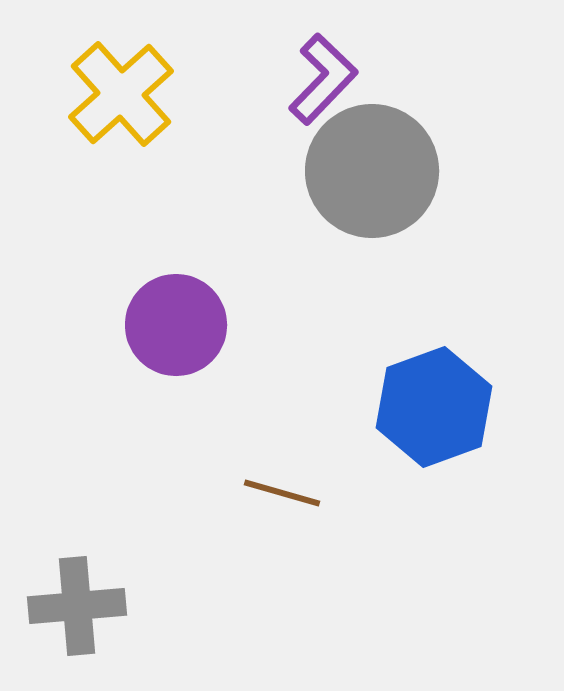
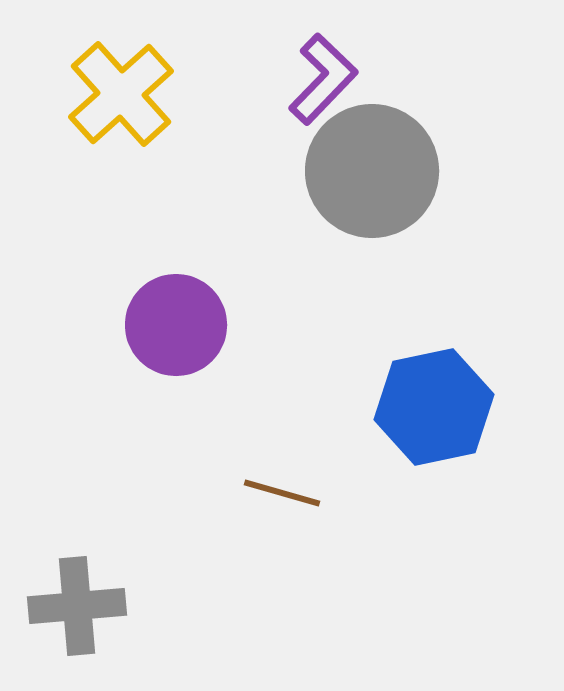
blue hexagon: rotated 8 degrees clockwise
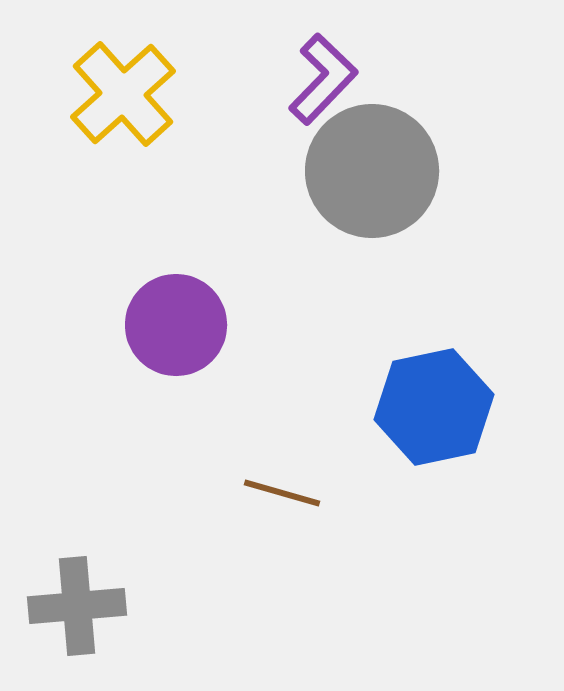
yellow cross: moved 2 px right
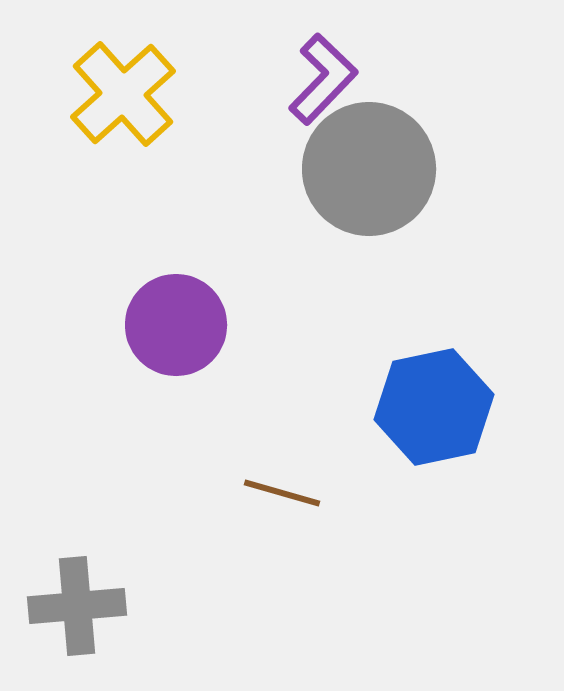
gray circle: moved 3 px left, 2 px up
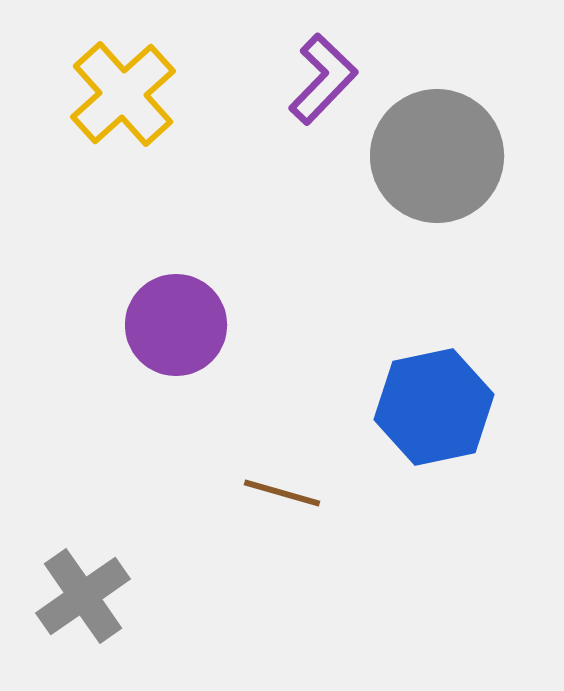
gray circle: moved 68 px right, 13 px up
gray cross: moved 6 px right, 10 px up; rotated 30 degrees counterclockwise
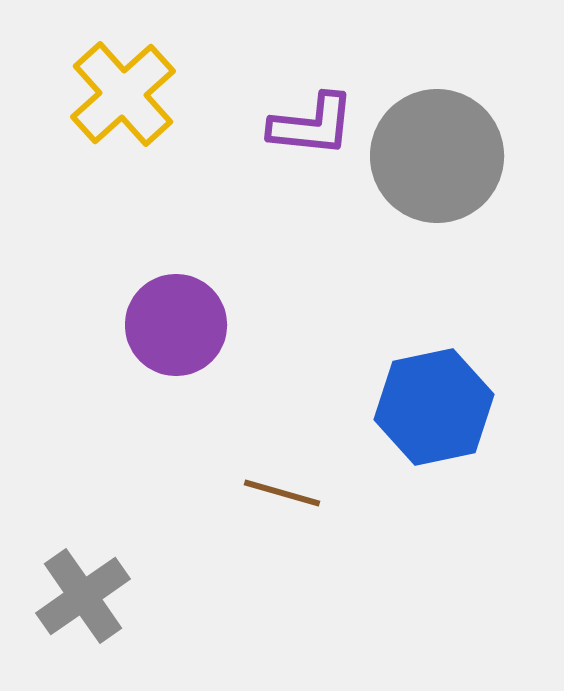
purple L-shape: moved 11 px left, 46 px down; rotated 52 degrees clockwise
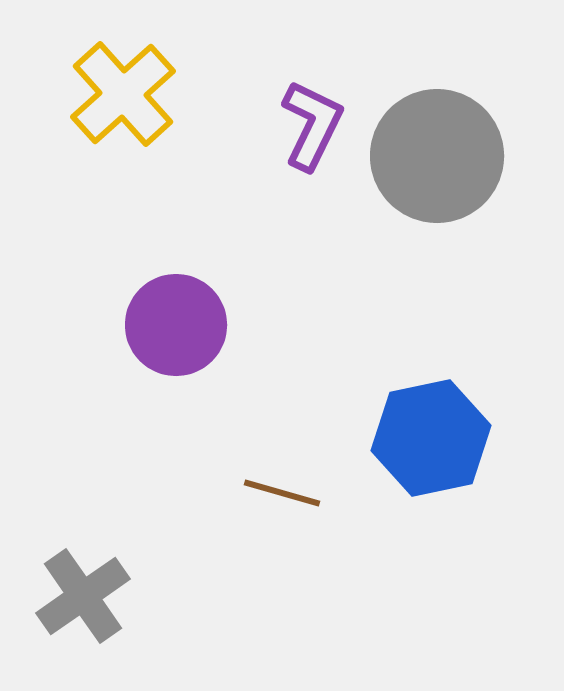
purple L-shape: rotated 70 degrees counterclockwise
blue hexagon: moved 3 px left, 31 px down
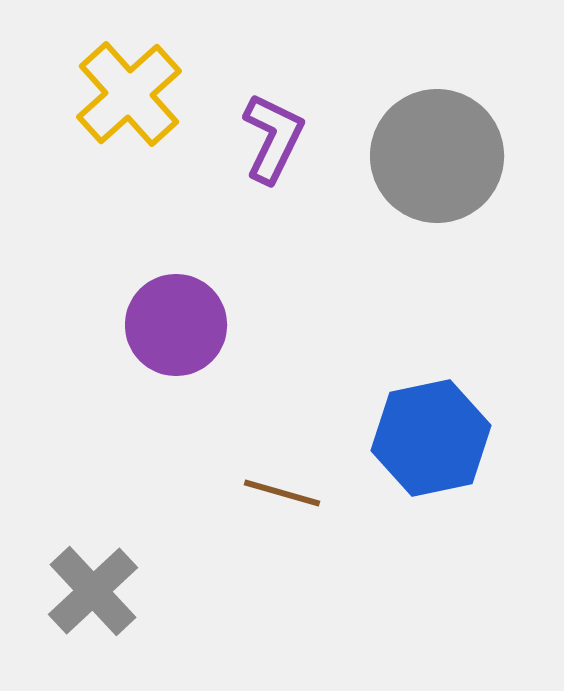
yellow cross: moved 6 px right
purple L-shape: moved 39 px left, 13 px down
gray cross: moved 10 px right, 5 px up; rotated 8 degrees counterclockwise
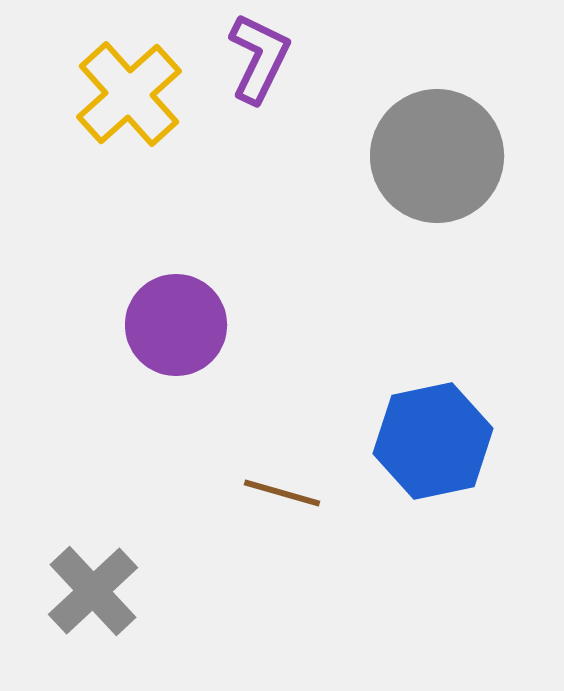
purple L-shape: moved 14 px left, 80 px up
blue hexagon: moved 2 px right, 3 px down
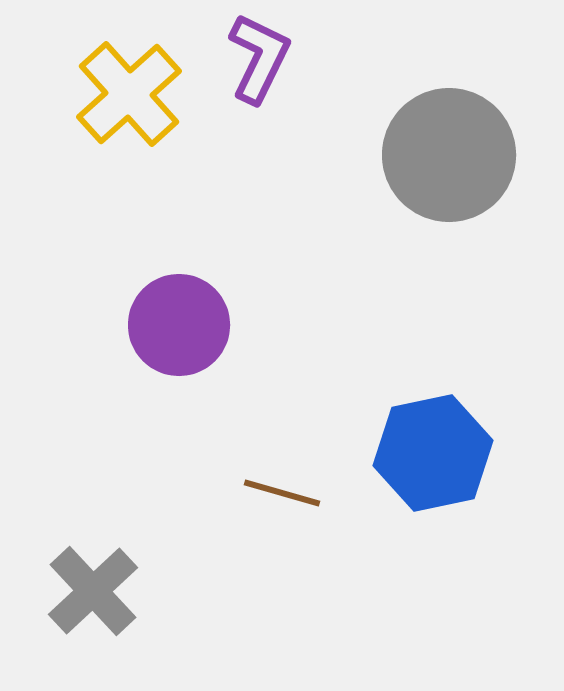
gray circle: moved 12 px right, 1 px up
purple circle: moved 3 px right
blue hexagon: moved 12 px down
